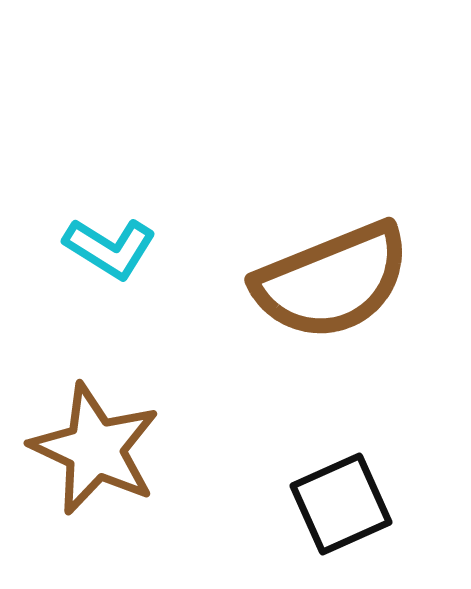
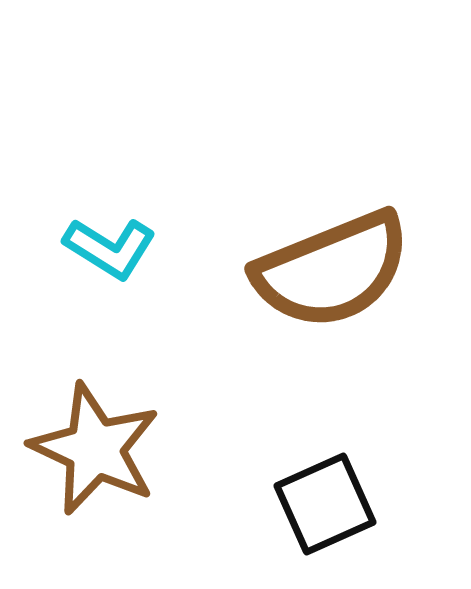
brown semicircle: moved 11 px up
black square: moved 16 px left
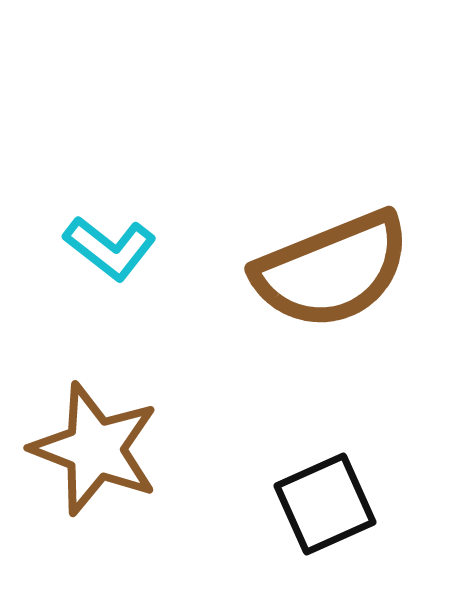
cyan L-shape: rotated 6 degrees clockwise
brown star: rotated 4 degrees counterclockwise
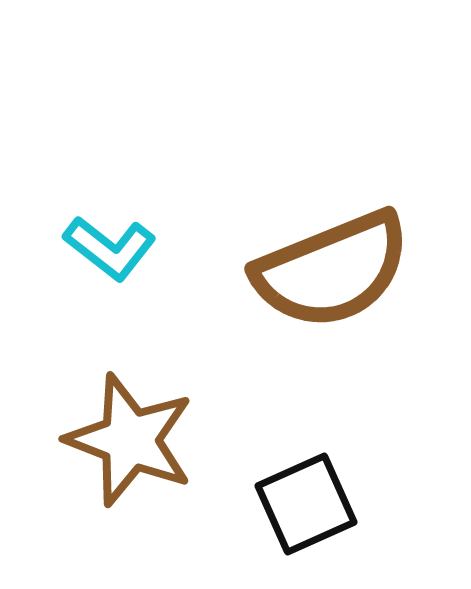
brown star: moved 35 px right, 9 px up
black square: moved 19 px left
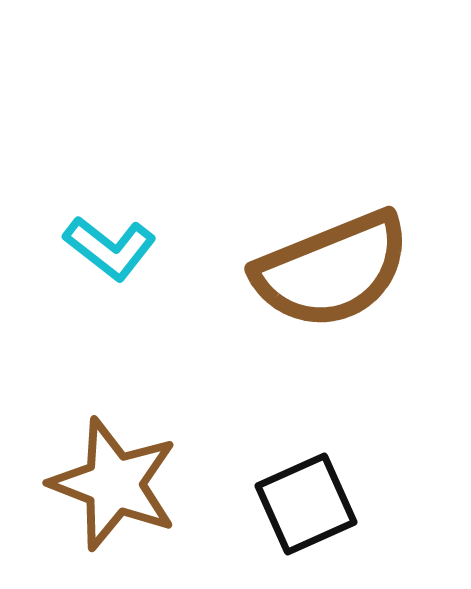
brown star: moved 16 px left, 44 px down
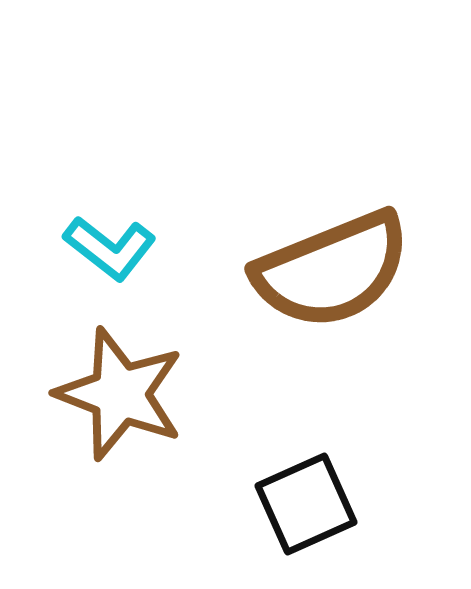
brown star: moved 6 px right, 90 px up
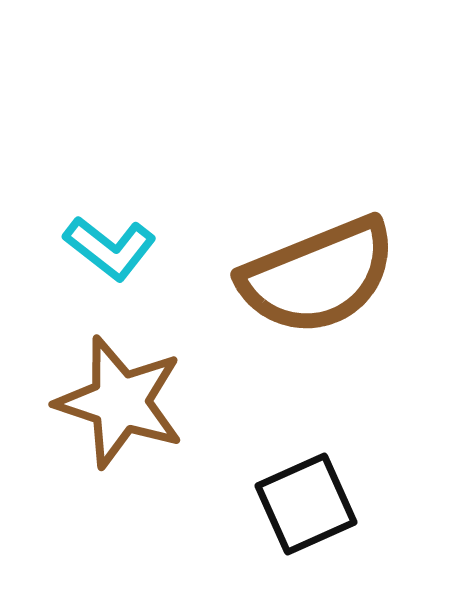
brown semicircle: moved 14 px left, 6 px down
brown star: moved 8 px down; rotated 3 degrees counterclockwise
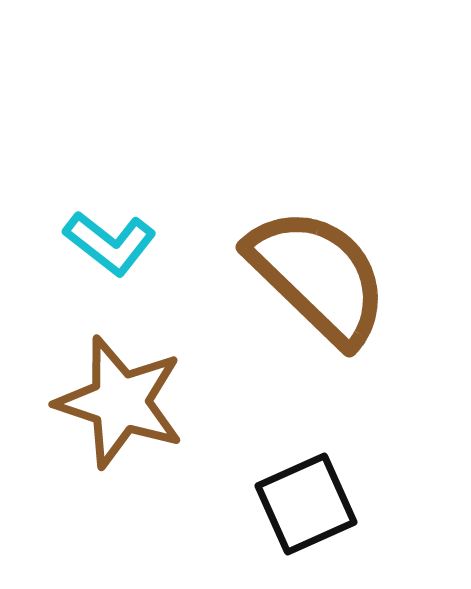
cyan L-shape: moved 5 px up
brown semicircle: rotated 114 degrees counterclockwise
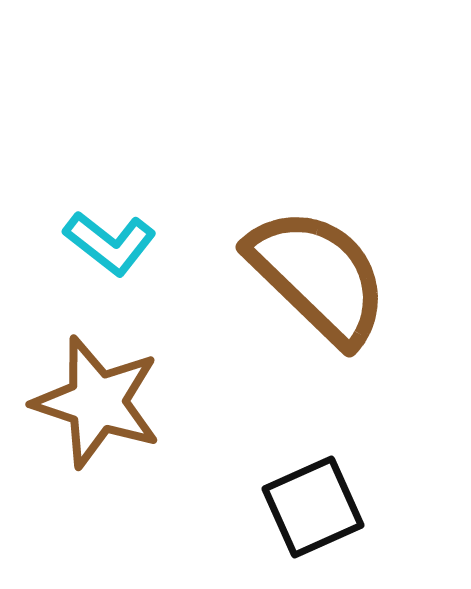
brown star: moved 23 px left
black square: moved 7 px right, 3 px down
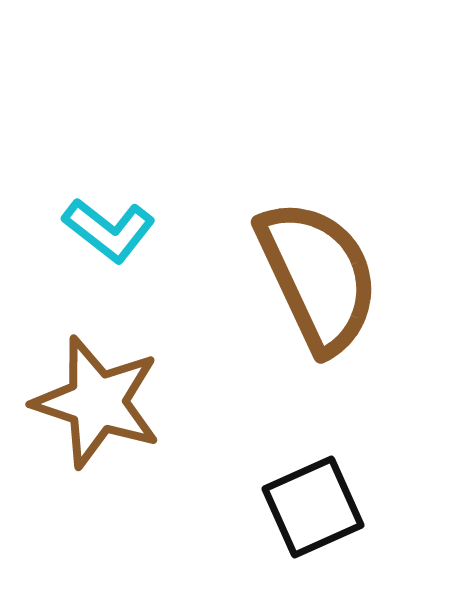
cyan L-shape: moved 1 px left, 13 px up
brown semicircle: rotated 21 degrees clockwise
